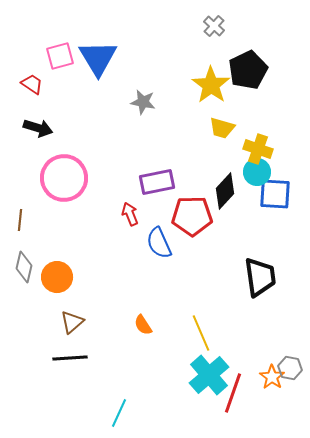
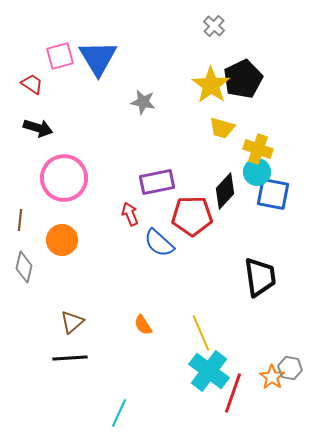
black pentagon: moved 5 px left, 9 px down
blue square: moved 2 px left; rotated 8 degrees clockwise
blue semicircle: rotated 24 degrees counterclockwise
orange circle: moved 5 px right, 37 px up
cyan cross: moved 4 px up; rotated 12 degrees counterclockwise
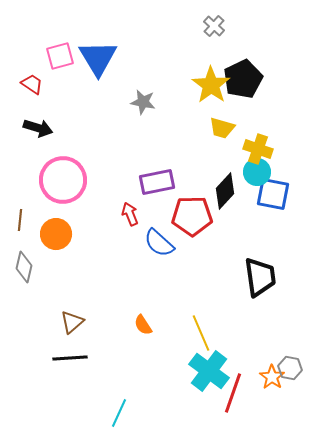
pink circle: moved 1 px left, 2 px down
orange circle: moved 6 px left, 6 px up
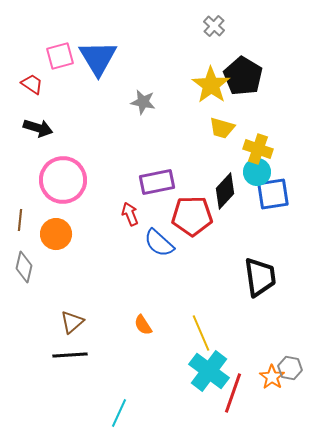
black pentagon: moved 3 px up; rotated 15 degrees counterclockwise
blue square: rotated 20 degrees counterclockwise
black line: moved 3 px up
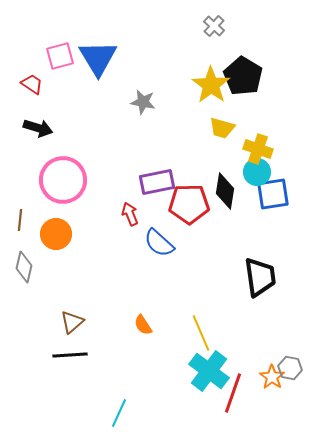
black diamond: rotated 33 degrees counterclockwise
red pentagon: moved 3 px left, 12 px up
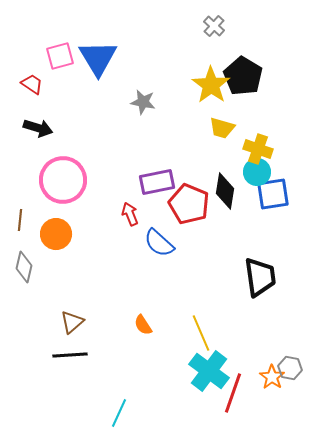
red pentagon: rotated 24 degrees clockwise
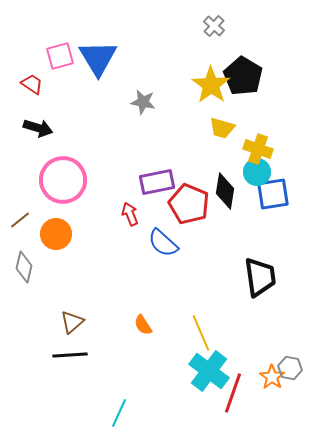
brown line: rotated 45 degrees clockwise
blue semicircle: moved 4 px right
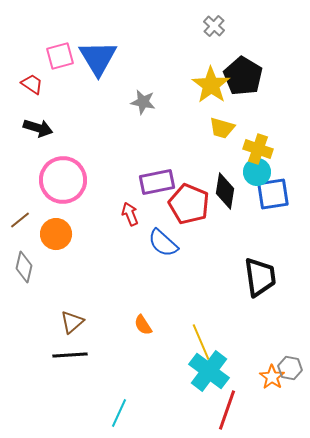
yellow line: moved 9 px down
red line: moved 6 px left, 17 px down
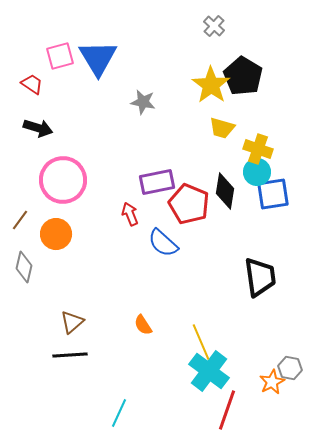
brown line: rotated 15 degrees counterclockwise
orange star: moved 5 px down; rotated 10 degrees clockwise
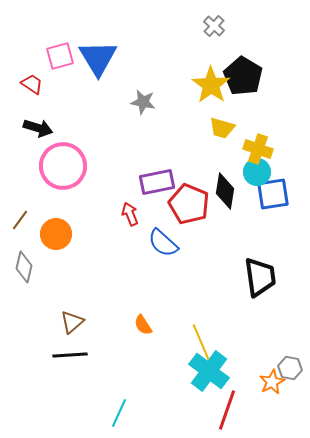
pink circle: moved 14 px up
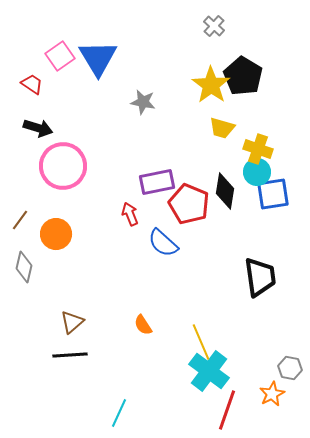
pink square: rotated 20 degrees counterclockwise
orange star: moved 12 px down
